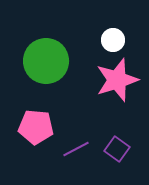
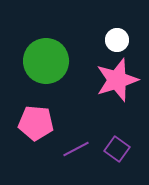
white circle: moved 4 px right
pink pentagon: moved 4 px up
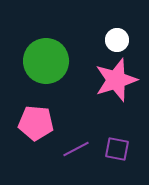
pink star: moved 1 px left
purple square: rotated 25 degrees counterclockwise
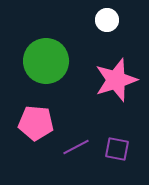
white circle: moved 10 px left, 20 px up
purple line: moved 2 px up
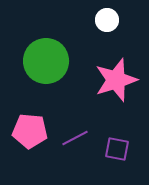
pink pentagon: moved 6 px left, 8 px down
purple line: moved 1 px left, 9 px up
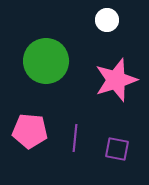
purple line: rotated 56 degrees counterclockwise
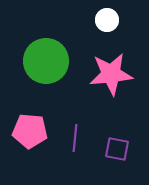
pink star: moved 5 px left, 6 px up; rotated 12 degrees clockwise
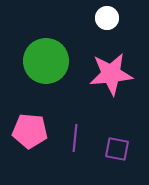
white circle: moved 2 px up
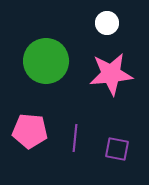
white circle: moved 5 px down
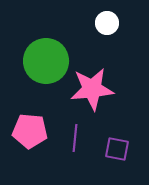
pink star: moved 19 px left, 15 px down
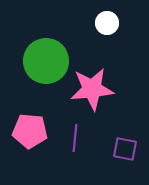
purple square: moved 8 px right
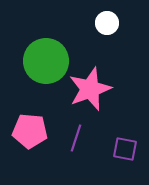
pink star: moved 2 px left; rotated 15 degrees counterclockwise
purple line: moved 1 px right; rotated 12 degrees clockwise
